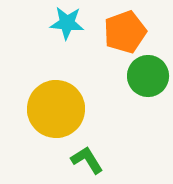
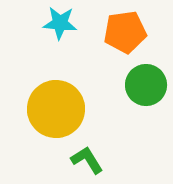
cyan star: moved 7 px left
orange pentagon: rotated 12 degrees clockwise
green circle: moved 2 px left, 9 px down
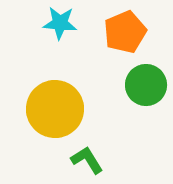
orange pentagon: rotated 15 degrees counterclockwise
yellow circle: moved 1 px left
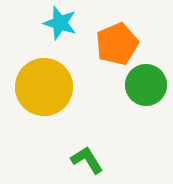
cyan star: rotated 12 degrees clockwise
orange pentagon: moved 8 px left, 12 px down
yellow circle: moved 11 px left, 22 px up
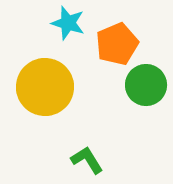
cyan star: moved 8 px right
yellow circle: moved 1 px right
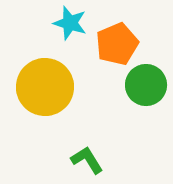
cyan star: moved 2 px right
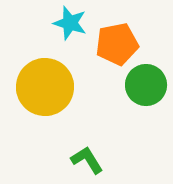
orange pentagon: rotated 12 degrees clockwise
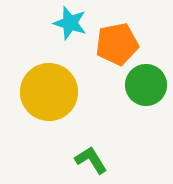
yellow circle: moved 4 px right, 5 px down
green L-shape: moved 4 px right
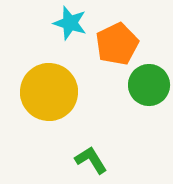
orange pentagon: rotated 15 degrees counterclockwise
green circle: moved 3 px right
